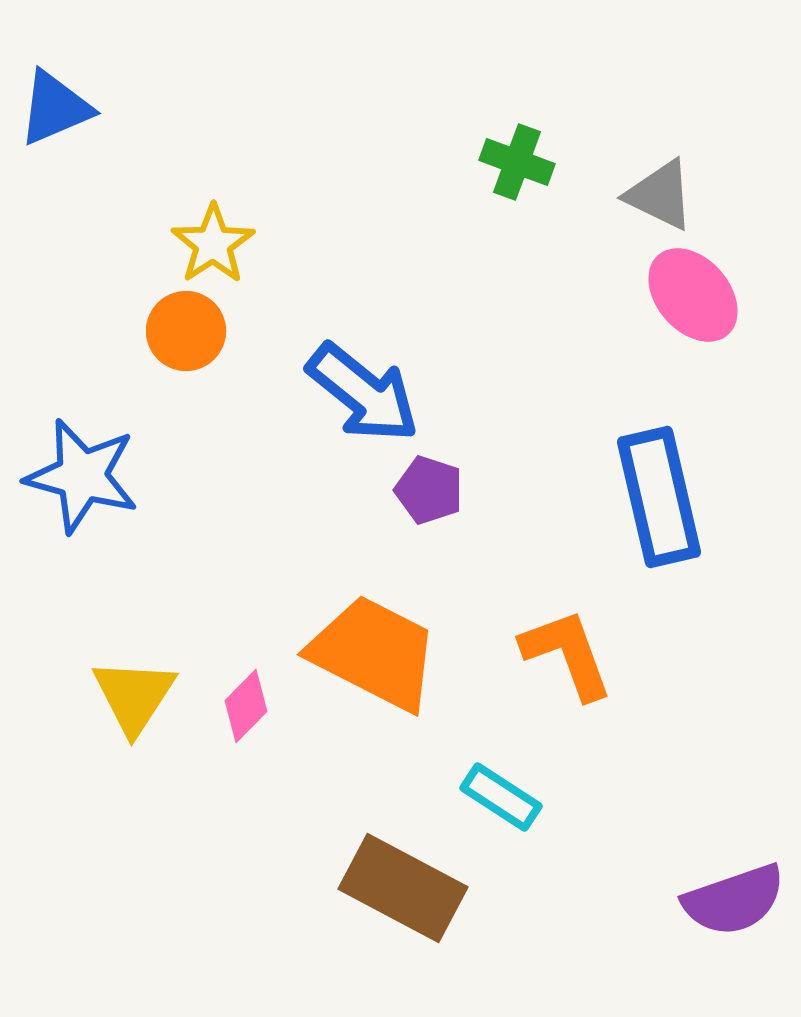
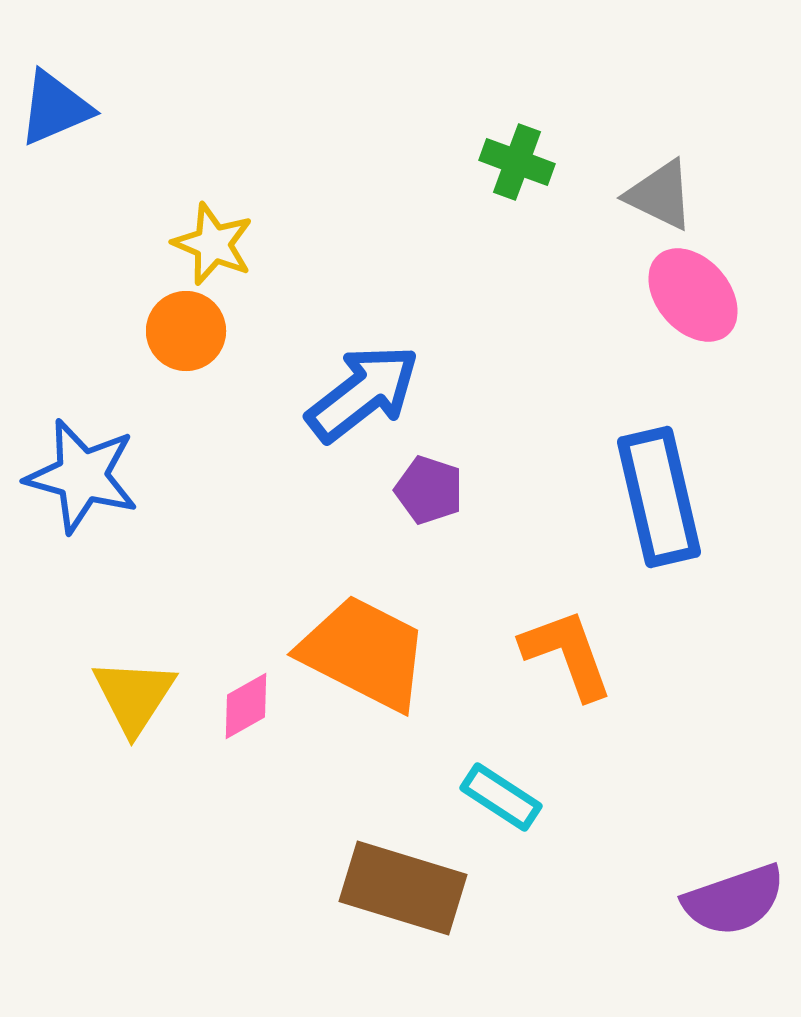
yellow star: rotated 16 degrees counterclockwise
blue arrow: rotated 77 degrees counterclockwise
orange trapezoid: moved 10 px left
pink diamond: rotated 16 degrees clockwise
brown rectangle: rotated 11 degrees counterclockwise
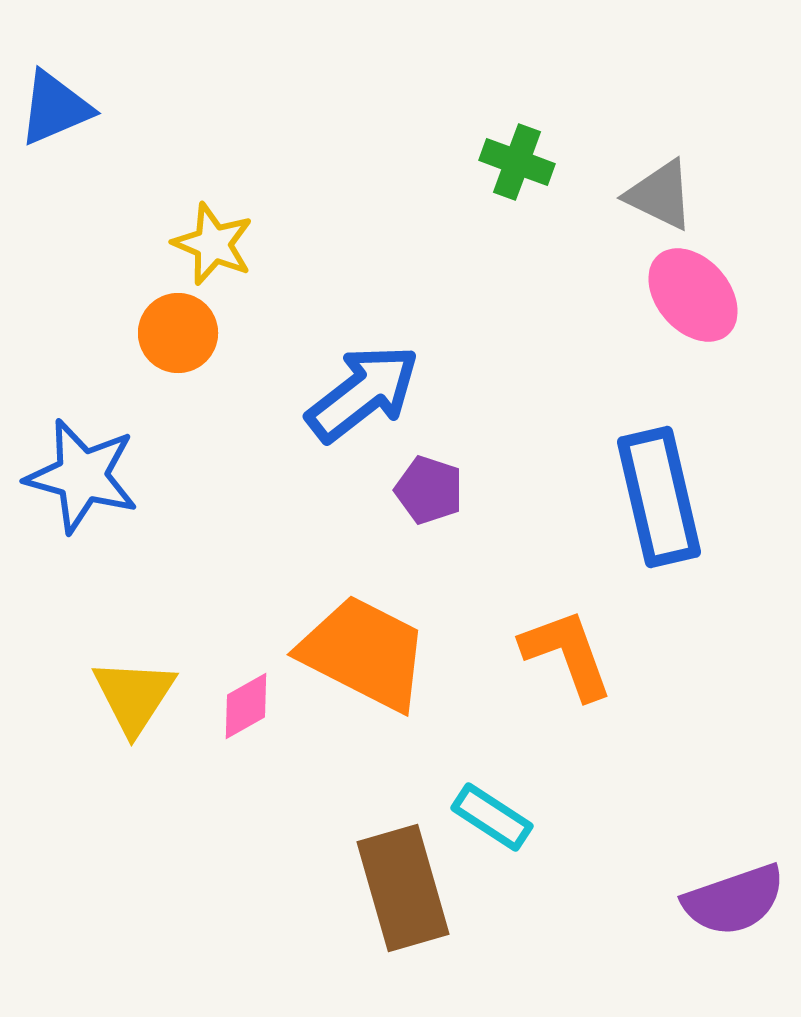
orange circle: moved 8 px left, 2 px down
cyan rectangle: moved 9 px left, 20 px down
brown rectangle: rotated 57 degrees clockwise
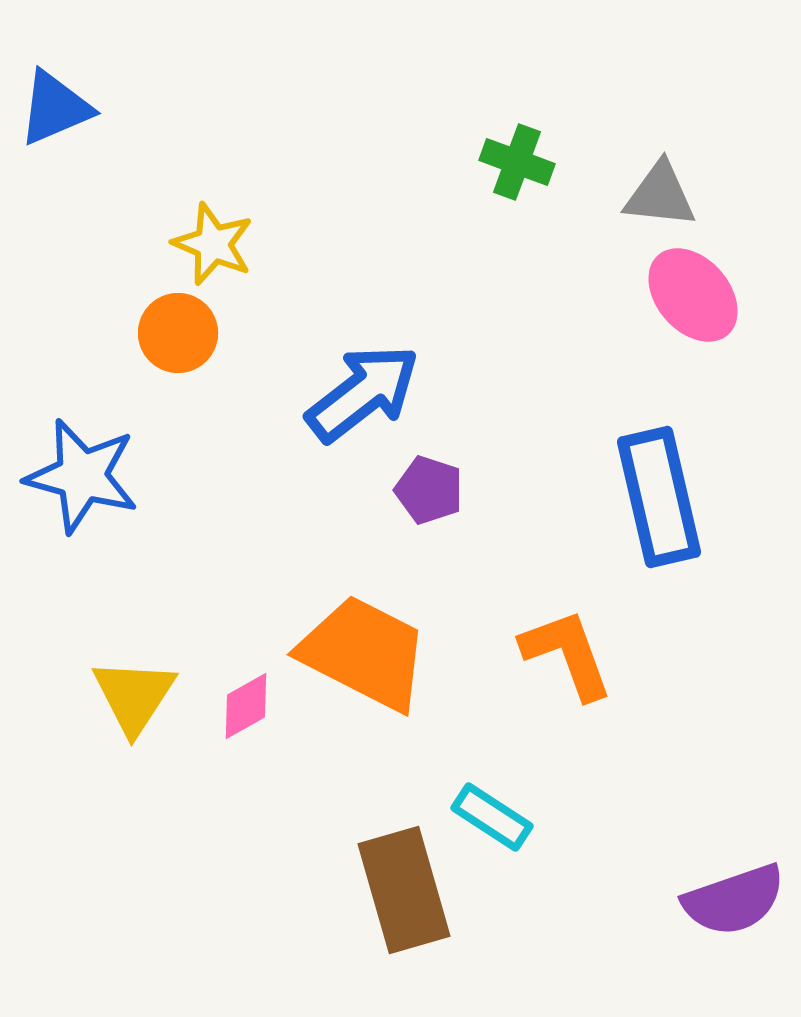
gray triangle: rotated 20 degrees counterclockwise
brown rectangle: moved 1 px right, 2 px down
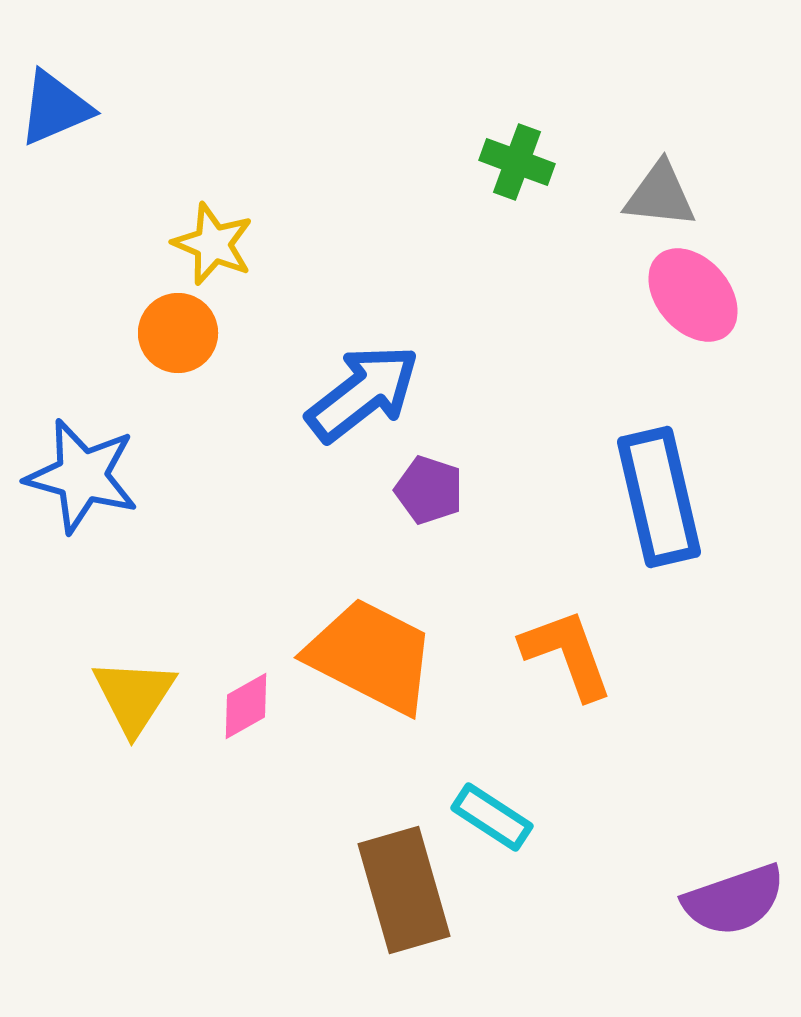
orange trapezoid: moved 7 px right, 3 px down
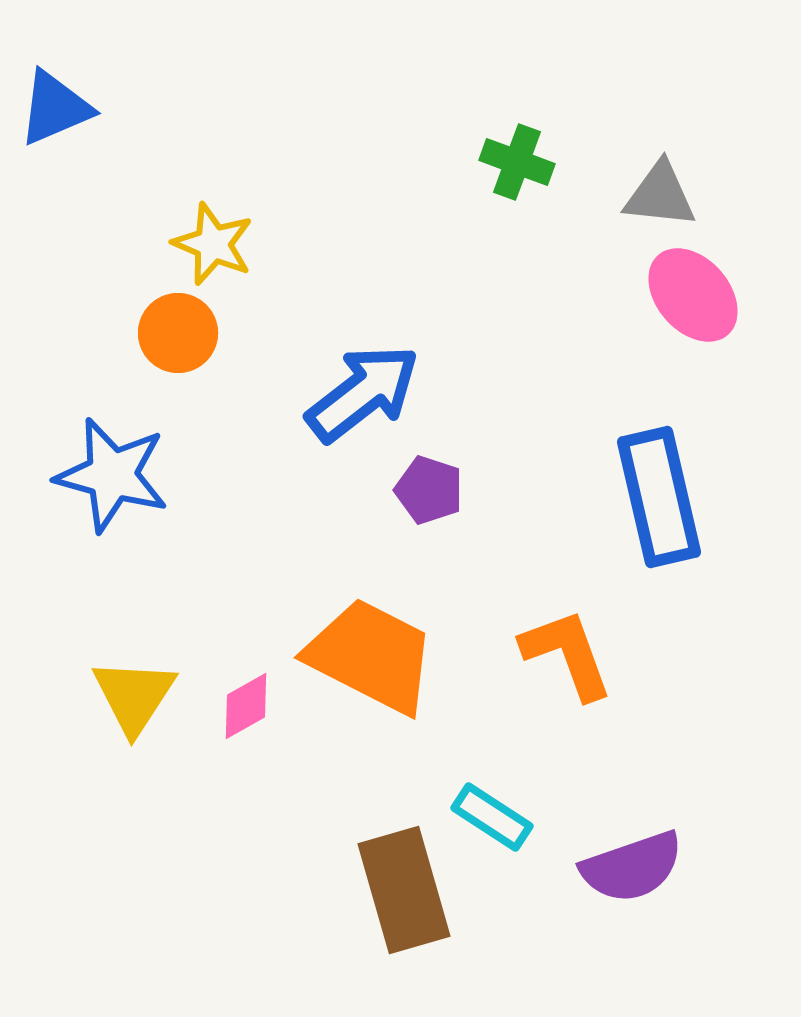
blue star: moved 30 px right, 1 px up
purple semicircle: moved 102 px left, 33 px up
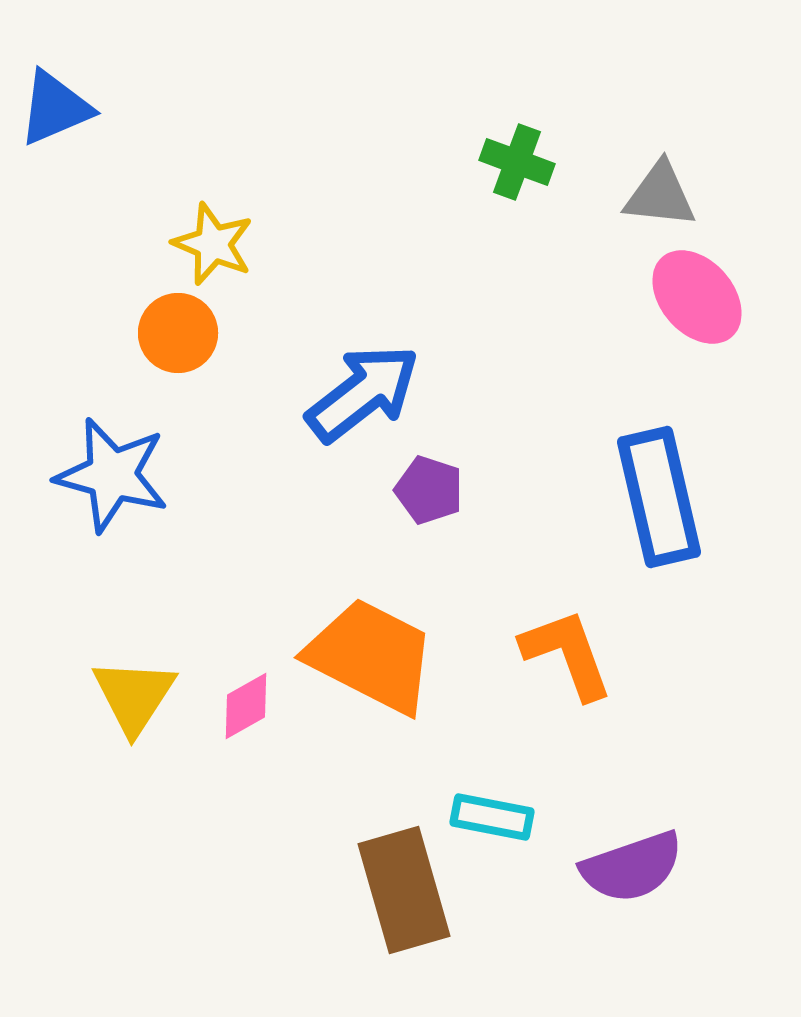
pink ellipse: moved 4 px right, 2 px down
cyan rectangle: rotated 22 degrees counterclockwise
